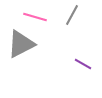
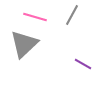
gray triangle: moved 3 px right; rotated 16 degrees counterclockwise
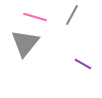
gray triangle: moved 1 px right, 1 px up; rotated 8 degrees counterclockwise
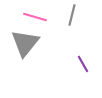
gray line: rotated 15 degrees counterclockwise
purple line: rotated 30 degrees clockwise
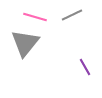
gray line: rotated 50 degrees clockwise
purple line: moved 2 px right, 3 px down
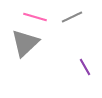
gray line: moved 2 px down
gray triangle: rotated 8 degrees clockwise
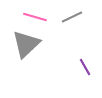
gray triangle: moved 1 px right, 1 px down
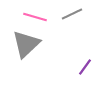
gray line: moved 3 px up
purple line: rotated 66 degrees clockwise
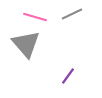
gray triangle: rotated 28 degrees counterclockwise
purple line: moved 17 px left, 9 px down
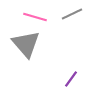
purple line: moved 3 px right, 3 px down
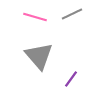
gray triangle: moved 13 px right, 12 px down
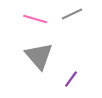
pink line: moved 2 px down
